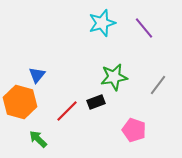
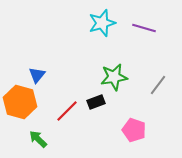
purple line: rotated 35 degrees counterclockwise
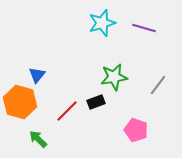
pink pentagon: moved 2 px right
